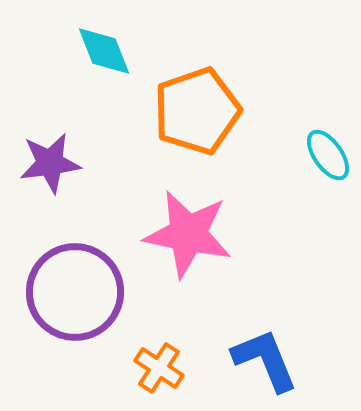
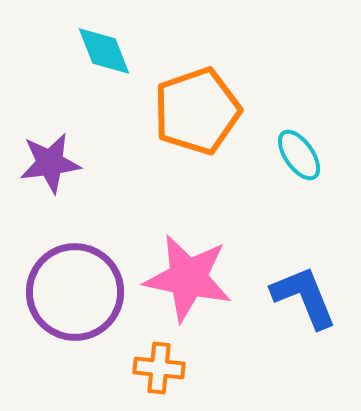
cyan ellipse: moved 29 px left
pink star: moved 44 px down
blue L-shape: moved 39 px right, 63 px up
orange cross: rotated 27 degrees counterclockwise
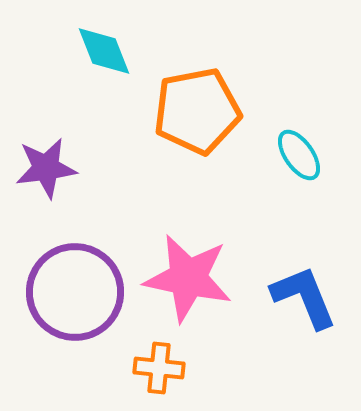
orange pentagon: rotated 8 degrees clockwise
purple star: moved 4 px left, 5 px down
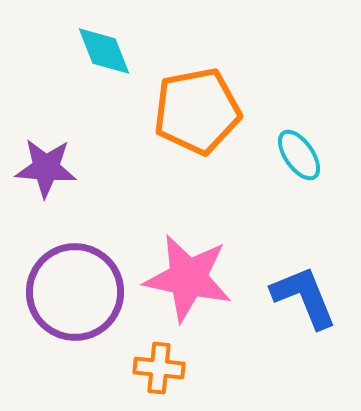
purple star: rotated 12 degrees clockwise
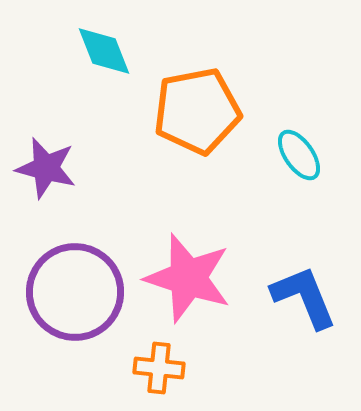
purple star: rotated 10 degrees clockwise
pink star: rotated 6 degrees clockwise
